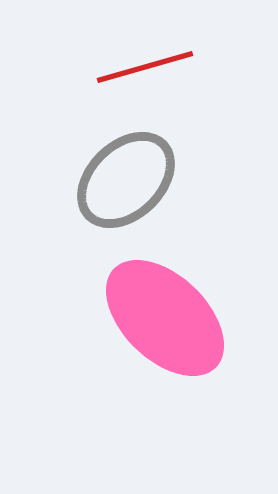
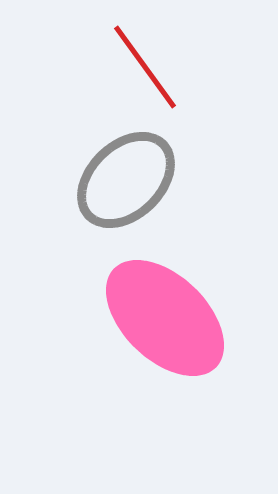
red line: rotated 70 degrees clockwise
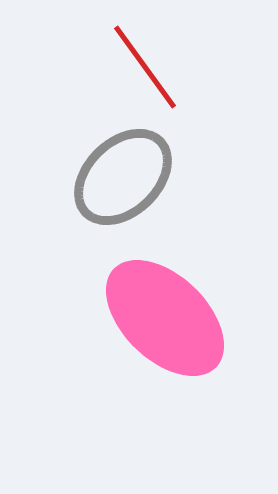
gray ellipse: moved 3 px left, 3 px up
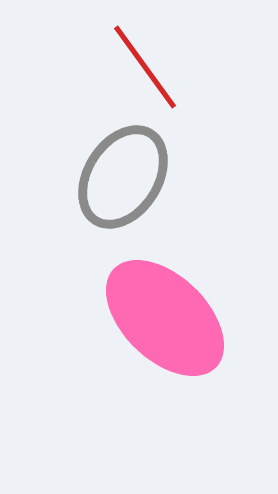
gray ellipse: rotated 14 degrees counterclockwise
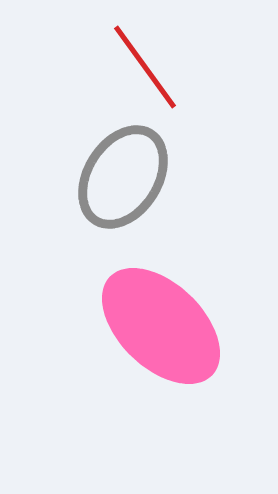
pink ellipse: moved 4 px left, 8 px down
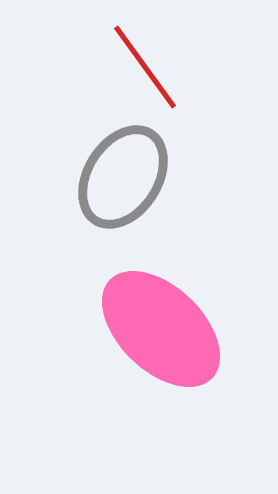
pink ellipse: moved 3 px down
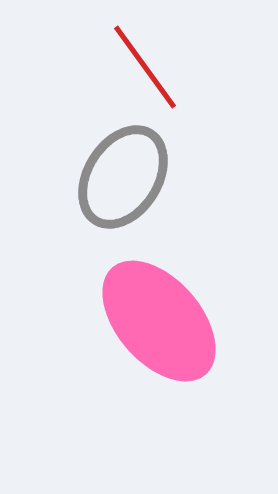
pink ellipse: moved 2 px left, 8 px up; rotated 5 degrees clockwise
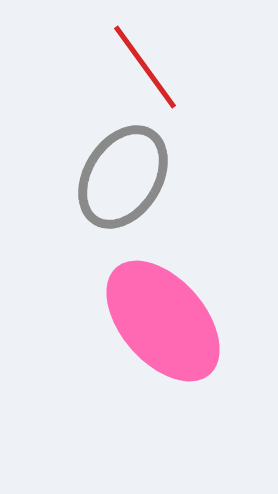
pink ellipse: moved 4 px right
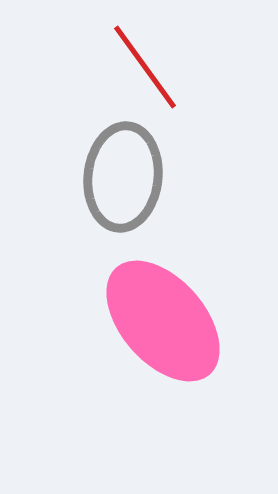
gray ellipse: rotated 26 degrees counterclockwise
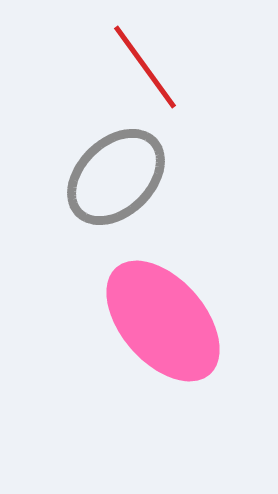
gray ellipse: moved 7 px left; rotated 40 degrees clockwise
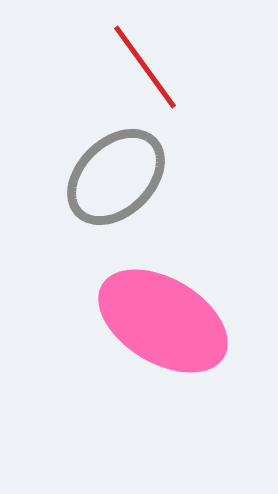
pink ellipse: rotated 18 degrees counterclockwise
